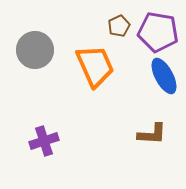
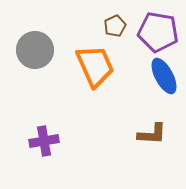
brown pentagon: moved 4 px left
purple cross: rotated 8 degrees clockwise
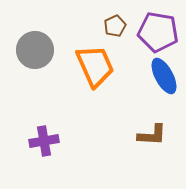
brown L-shape: moved 1 px down
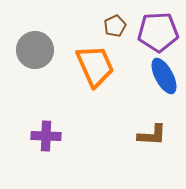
purple pentagon: rotated 12 degrees counterclockwise
purple cross: moved 2 px right, 5 px up; rotated 12 degrees clockwise
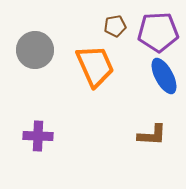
brown pentagon: rotated 15 degrees clockwise
purple cross: moved 8 px left
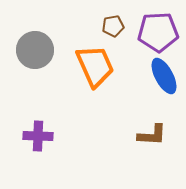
brown pentagon: moved 2 px left
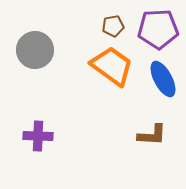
purple pentagon: moved 3 px up
orange trapezoid: moved 17 px right; rotated 30 degrees counterclockwise
blue ellipse: moved 1 px left, 3 px down
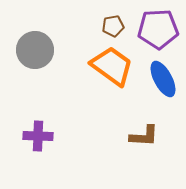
brown L-shape: moved 8 px left, 1 px down
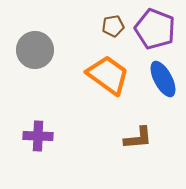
purple pentagon: moved 3 px left; rotated 24 degrees clockwise
orange trapezoid: moved 4 px left, 9 px down
brown L-shape: moved 6 px left, 2 px down; rotated 8 degrees counterclockwise
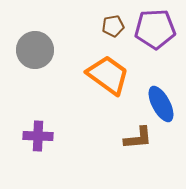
purple pentagon: rotated 24 degrees counterclockwise
blue ellipse: moved 2 px left, 25 px down
